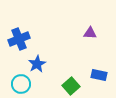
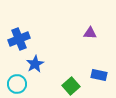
blue star: moved 2 px left
cyan circle: moved 4 px left
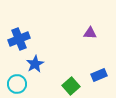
blue rectangle: rotated 35 degrees counterclockwise
